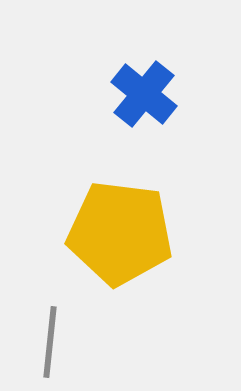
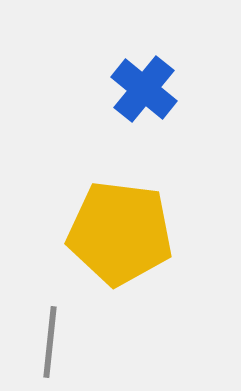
blue cross: moved 5 px up
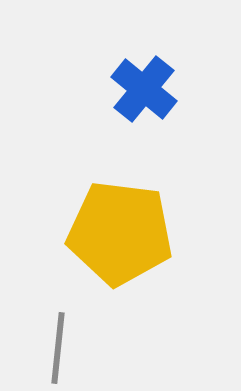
gray line: moved 8 px right, 6 px down
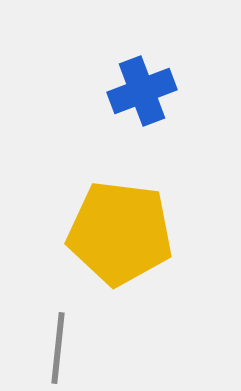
blue cross: moved 2 px left, 2 px down; rotated 30 degrees clockwise
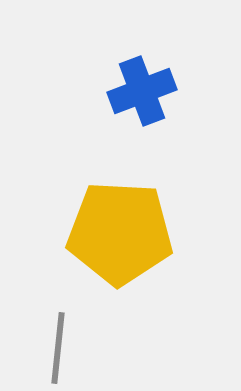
yellow pentagon: rotated 4 degrees counterclockwise
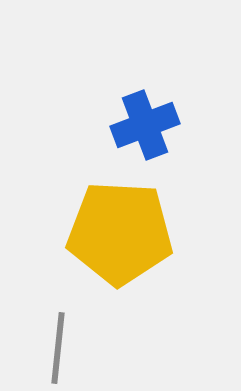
blue cross: moved 3 px right, 34 px down
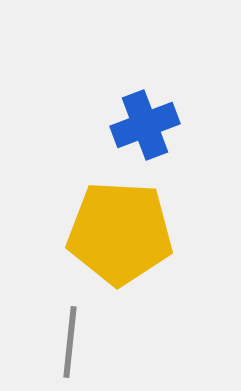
gray line: moved 12 px right, 6 px up
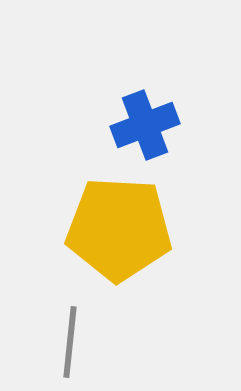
yellow pentagon: moved 1 px left, 4 px up
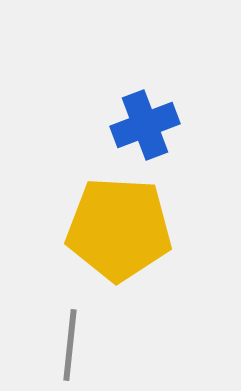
gray line: moved 3 px down
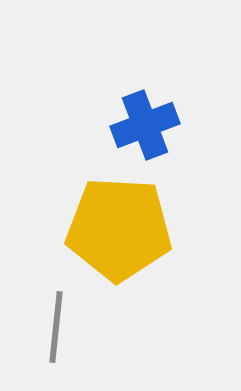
gray line: moved 14 px left, 18 px up
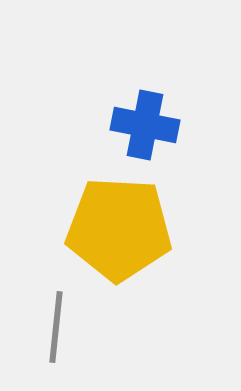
blue cross: rotated 32 degrees clockwise
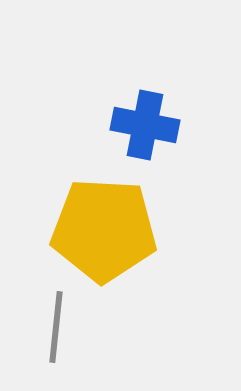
yellow pentagon: moved 15 px left, 1 px down
